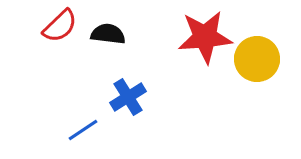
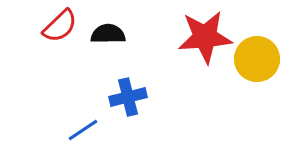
black semicircle: rotated 8 degrees counterclockwise
blue cross: rotated 18 degrees clockwise
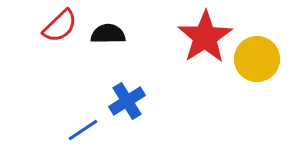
red star: rotated 28 degrees counterclockwise
blue cross: moved 1 px left, 4 px down; rotated 18 degrees counterclockwise
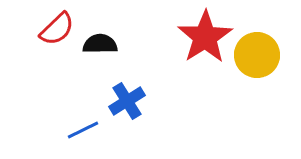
red semicircle: moved 3 px left, 3 px down
black semicircle: moved 8 px left, 10 px down
yellow circle: moved 4 px up
blue line: rotated 8 degrees clockwise
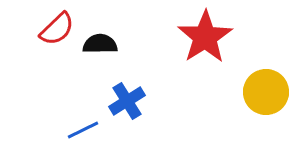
yellow circle: moved 9 px right, 37 px down
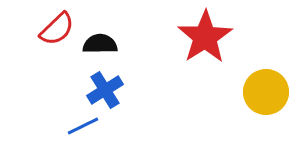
blue cross: moved 22 px left, 11 px up
blue line: moved 4 px up
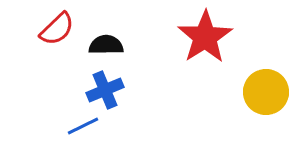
black semicircle: moved 6 px right, 1 px down
blue cross: rotated 9 degrees clockwise
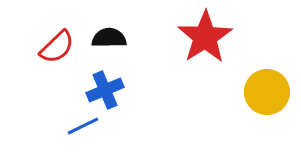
red semicircle: moved 18 px down
black semicircle: moved 3 px right, 7 px up
yellow circle: moved 1 px right
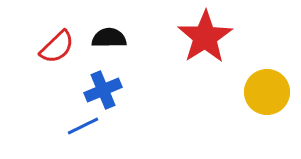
blue cross: moved 2 px left
